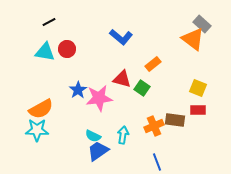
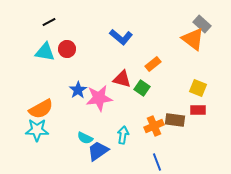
cyan semicircle: moved 8 px left, 2 px down
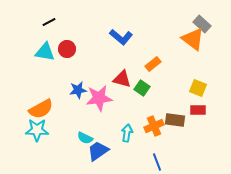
blue star: rotated 24 degrees clockwise
cyan arrow: moved 4 px right, 2 px up
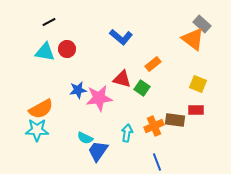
yellow square: moved 4 px up
red rectangle: moved 2 px left
blue trapezoid: rotated 20 degrees counterclockwise
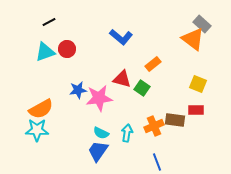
cyan triangle: rotated 30 degrees counterclockwise
cyan semicircle: moved 16 px right, 5 px up
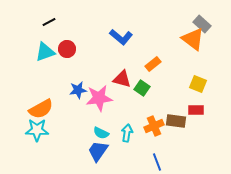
brown rectangle: moved 1 px right, 1 px down
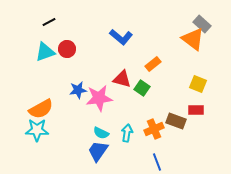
brown rectangle: rotated 12 degrees clockwise
orange cross: moved 3 px down
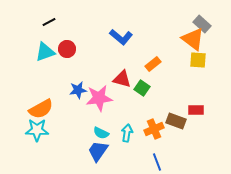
yellow square: moved 24 px up; rotated 18 degrees counterclockwise
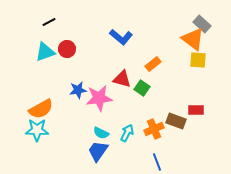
cyan arrow: rotated 18 degrees clockwise
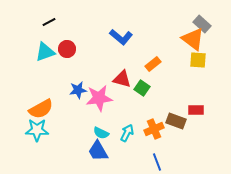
blue trapezoid: rotated 65 degrees counterclockwise
